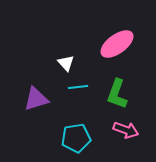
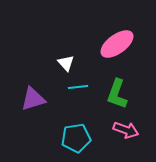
purple triangle: moved 3 px left
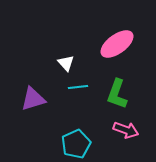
cyan pentagon: moved 6 px down; rotated 16 degrees counterclockwise
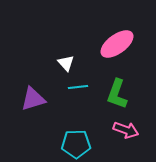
cyan pentagon: rotated 24 degrees clockwise
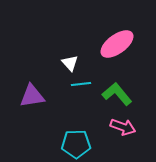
white triangle: moved 4 px right
cyan line: moved 3 px right, 3 px up
green L-shape: rotated 120 degrees clockwise
purple triangle: moved 1 px left, 3 px up; rotated 8 degrees clockwise
pink arrow: moved 3 px left, 3 px up
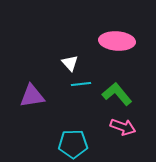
pink ellipse: moved 3 px up; rotated 40 degrees clockwise
cyan pentagon: moved 3 px left
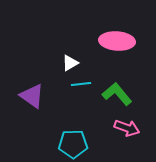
white triangle: rotated 42 degrees clockwise
purple triangle: rotated 44 degrees clockwise
pink arrow: moved 4 px right, 1 px down
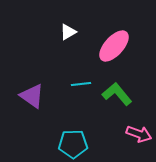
pink ellipse: moved 3 px left, 5 px down; rotated 52 degrees counterclockwise
white triangle: moved 2 px left, 31 px up
pink arrow: moved 12 px right, 6 px down
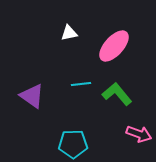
white triangle: moved 1 px right, 1 px down; rotated 18 degrees clockwise
